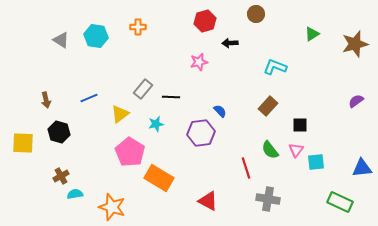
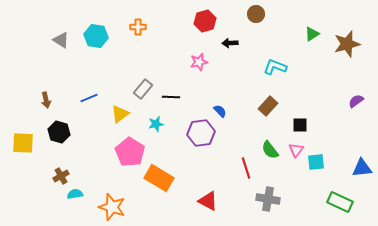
brown star: moved 8 px left
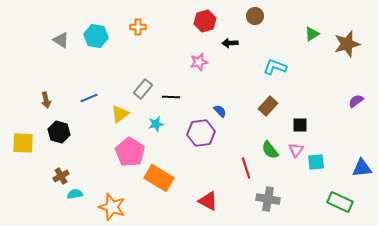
brown circle: moved 1 px left, 2 px down
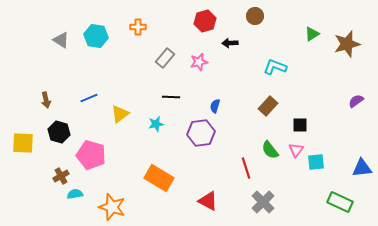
gray rectangle: moved 22 px right, 31 px up
blue semicircle: moved 5 px left, 5 px up; rotated 120 degrees counterclockwise
pink pentagon: moved 39 px left, 3 px down; rotated 16 degrees counterclockwise
gray cross: moved 5 px left, 3 px down; rotated 35 degrees clockwise
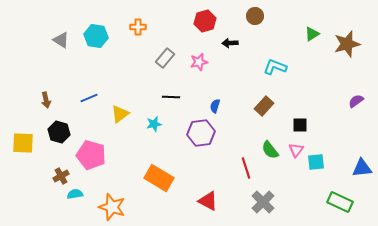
brown rectangle: moved 4 px left
cyan star: moved 2 px left
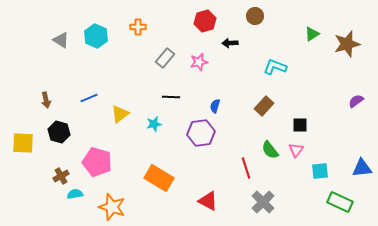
cyan hexagon: rotated 15 degrees clockwise
pink pentagon: moved 6 px right, 7 px down
cyan square: moved 4 px right, 9 px down
